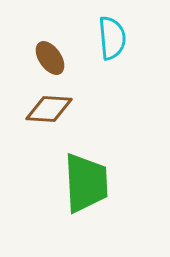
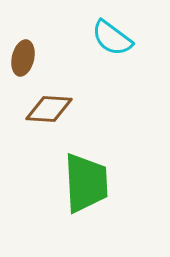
cyan semicircle: rotated 132 degrees clockwise
brown ellipse: moved 27 px left; rotated 48 degrees clockwise
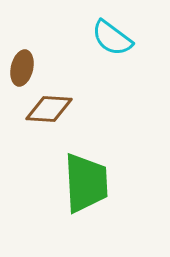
brown ellipse: moved 1 px left, 10 px down
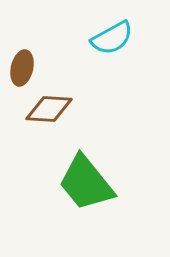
cyan semicircle: rotated 66 degrees counterclockwise
green trapezoid: rotated 144 degrees clockwise
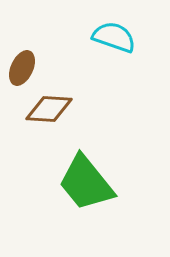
cyan semicircle: moved 2 px right, 1 px up; rotated 132 degrees counterclockwise
brown ellipse: rotated 12 degrees clockwise
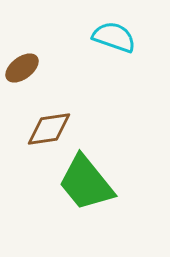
brown ellipse: rotated 28 degrees clockwise
brown diamond: moved 20 px down; rotated 12 degrees counterclockwise
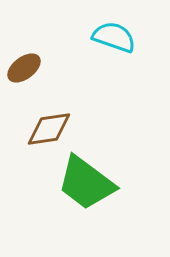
brown ellipse: moved 2 px right
green trapezoid: rotated 14 degrees counterclockwise
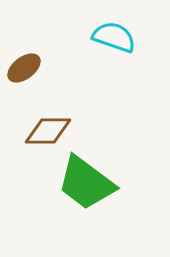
brown diamond: moved 1 px left, 2 px down; rotated 9 degrees clockwise
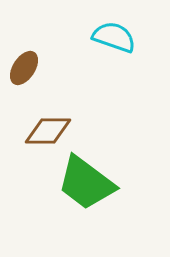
brown ellipse: rotated 20 degrees counterclockwise
